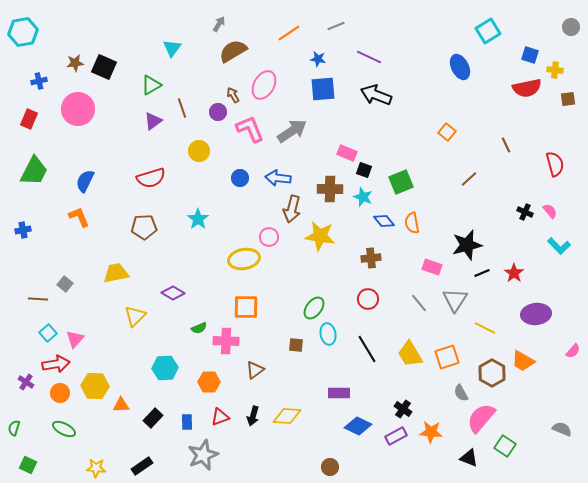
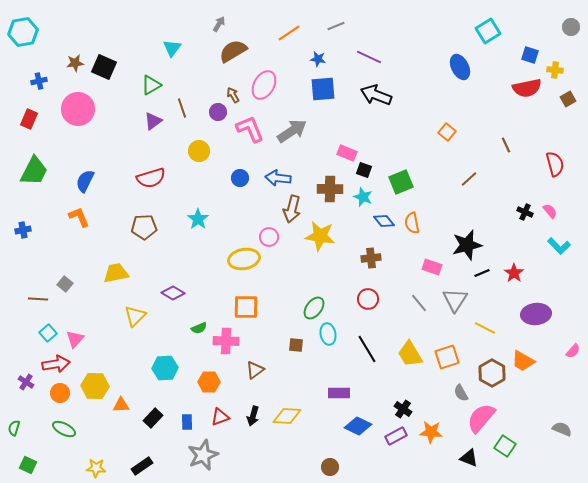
brown square at (568, 99): rotated 21 degrees counterclockwise
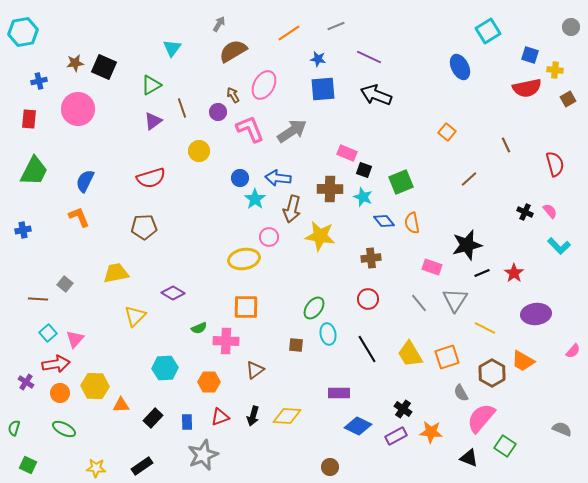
red rectangle at (29, 119): rotated 18 degrees counterclockwise
cyan star at (198, 219): moved 57 px right, 20 px up
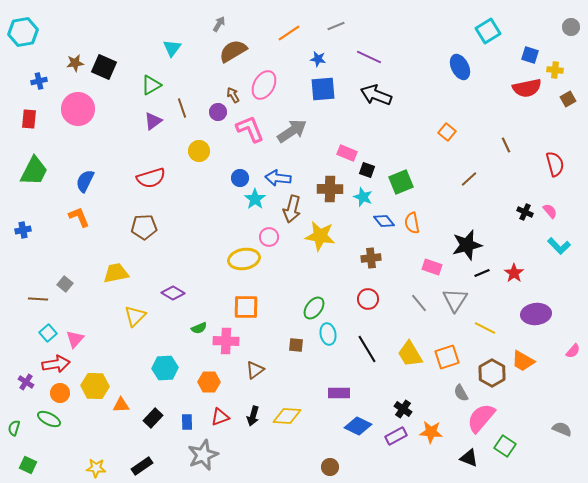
black square at (364, 170): moved 3 px right
green ellipse at (64, 429): moved 15 px left, 10 px up
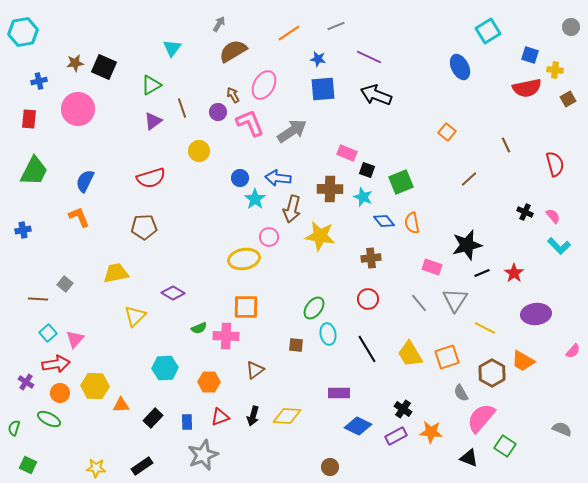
pink L-shape at (250, 129): moved 6 px up
pink semicircle at (550, 211): moved 3 px right, 5 px down
pink cross at (226, 341): moved 5 px up
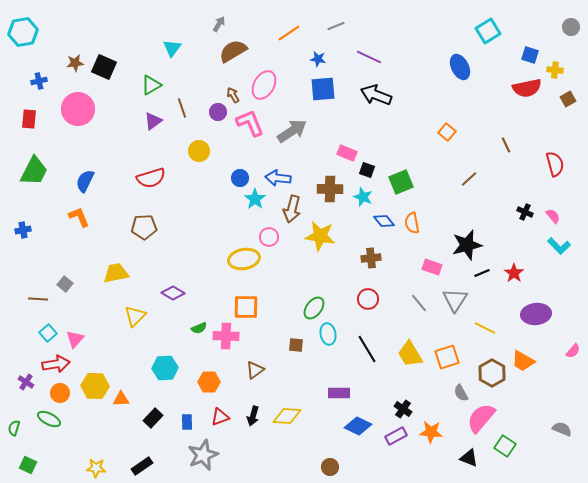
orange triangle at (121, 405): moved 6 px up
